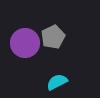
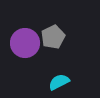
cyan semicircle: moved 2 px right
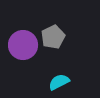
purple circle: moved 2 px left, 2 px down
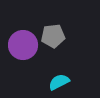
gray pentagon: moved 1 px up; rotated 20 degrees clockwise
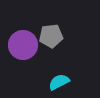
gray pentagon: moved 2 px left
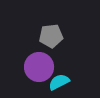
purple circle: moved 16 px right, 22 px down
